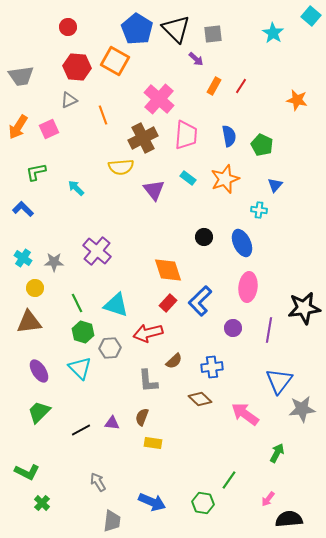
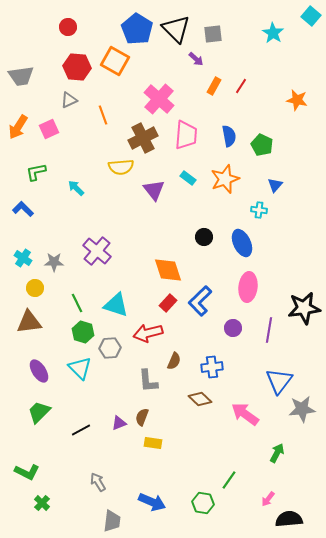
brown semicircle at (174, 361): rotated 24 degrees counterclockwise
purple triangle at (112, 423): moved 7 px right; rotated 28 degrees counterclockwise
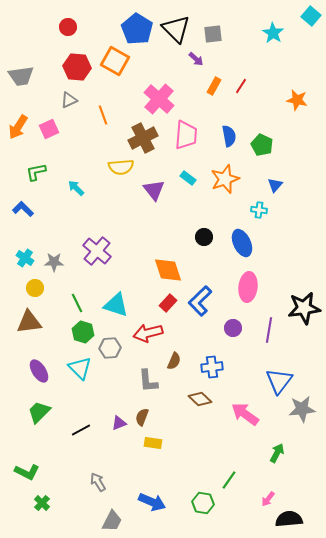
cyan cross at (23, 258): moved 2 px right
gray trapezoid at (112, 521): rotated 20 degrees clockwise
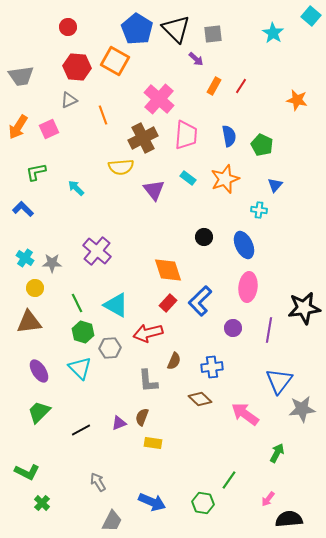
blue ellipse at (242, 243): moved 2 px right, 2 px down
gray star at (54, 262): moved 2 px left, 1 px down
cyan triangle at (116, 305): rotated 12 degrees clockwise
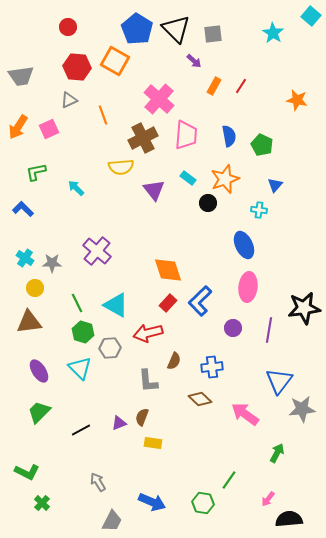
purple arrow at (196, 59): moved 2 px left, 2 px down
black circle at (204, 237): moved 4 px right, 34 px up
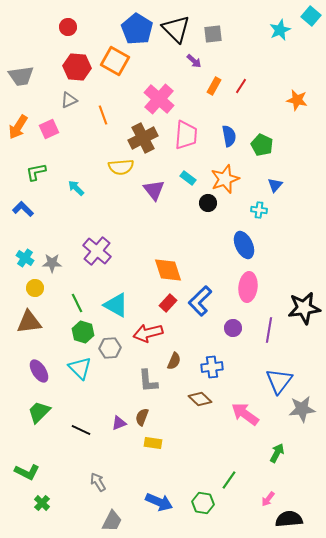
cyan star at (273, 33): moved 7 px right, 3 px up; rotated 15 degrees clockwise
black line at (81, 430): rotated 54 degrees clockwise
blue arrow at (152, 502): moved 7 px right
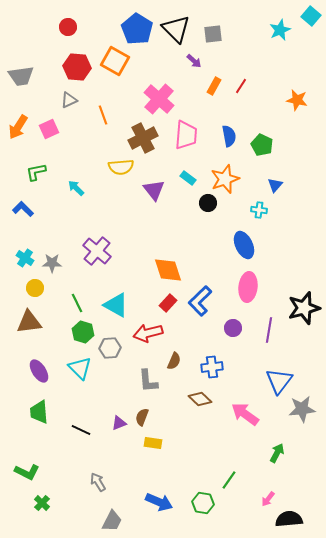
black star at (304, 308): rotated 8 degrees counterclockwise
green trapezoid at (39, 412): rotated 50 degrees counterclockwise
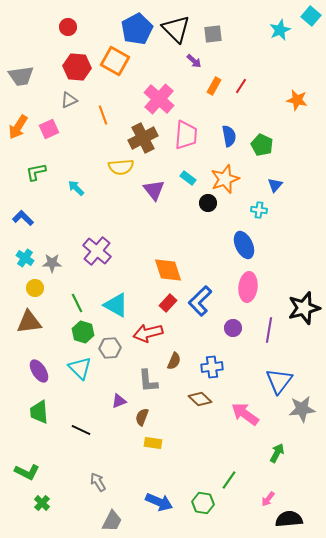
blue pentagon at (137, 29): rotated 12 degrees clockwise
blue L-shape at (23, 209): moved 9 px down
purple triangle at (119, 423): moved 22 px up
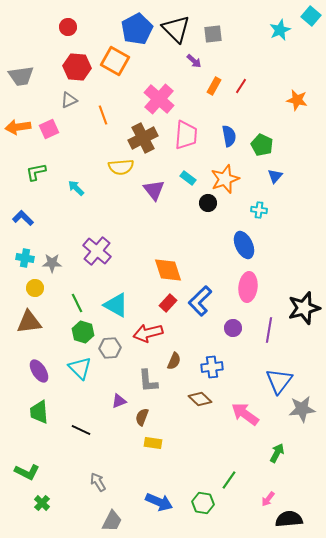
orange arrow at (18, 127): rotated 50 degrees clockwise
blue triangle at (275, 185): moved 9 px up
cyan cross at (25, 258): rotated 24 degrees counterclockwise
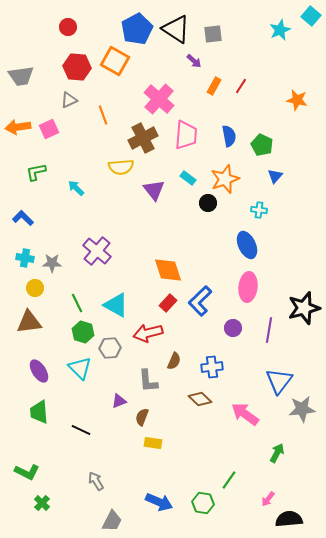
black triangle at (176, 29): rotated 12 degrees counterclockwise
blue ellipse at (244, 245): moved 3 px right
gray arrow at (98, 482): moved 2 px left, 1 px up
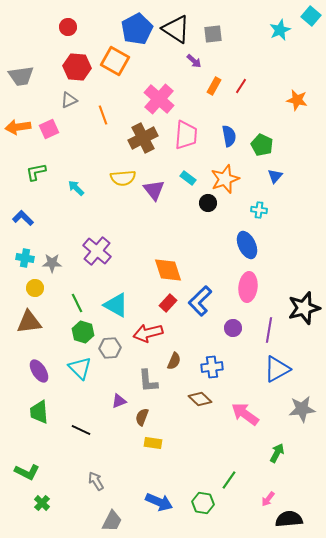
yellow semicircle at (121, 167): moved 2 px right, 11 px down
blue triangle at (279, 381): moved 2 px left, 12 px up; rotated 24 degrees clockwise
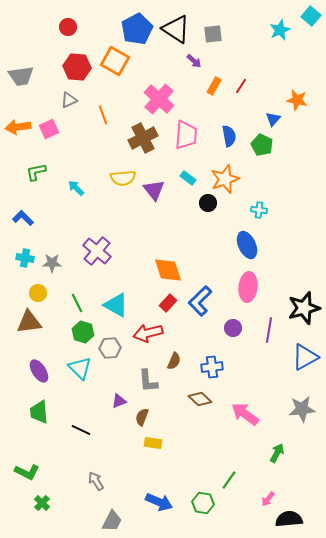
blue triangle at (275, 176): moved 2 px left, 57 px up
yellow circle at (35, 288): moved 3 px right, 5 px down
blue triangle at (277, 369): moved 28 px right, 12 px up
